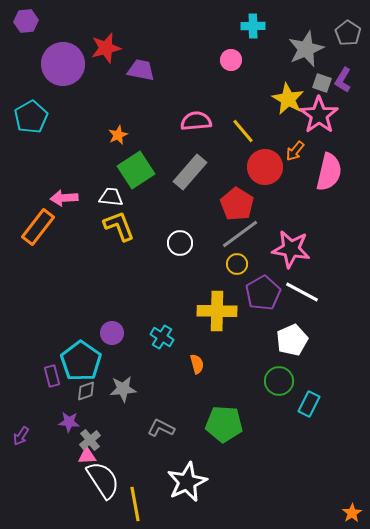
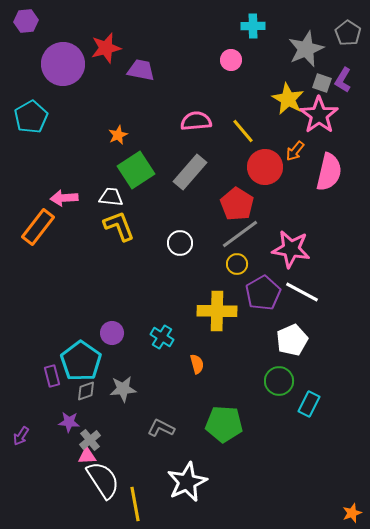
orange star at (352, 513): rotated 12 degrees clockwise
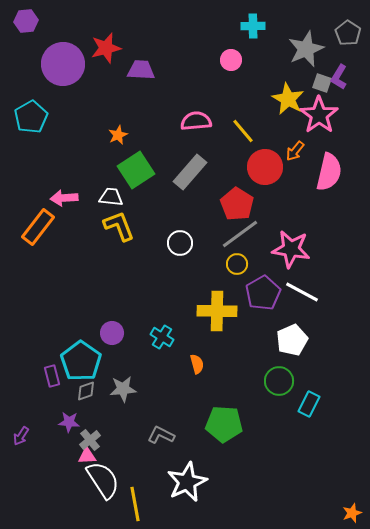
purple trapezoid at (141, 70): rotated 8 degrees counterclockwise
purple L-shape at (343, 80): moved 4 px left, 3 px up
gray L-shape at (161, 428): moved 7 px down
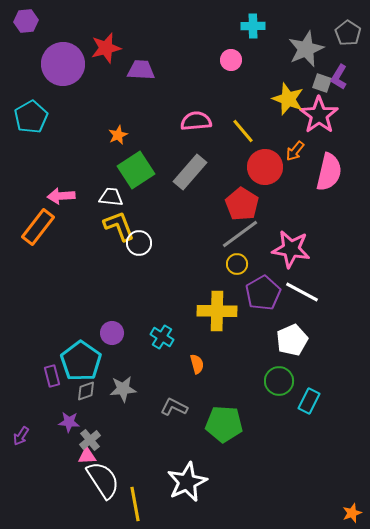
yellow star at (288, 99): rotated 8 degrees counterclockwise
pink arrow at (64, 198): moved 3 px left, 2 px up
red pentagon at (237, 204): moved 5 px right
white circle at (180, 243): moved 41 px left
cyan rectangle at (309, 404): moved 3 px up
gray L-shape at (161, 435): moved 13 px right, 28 px up
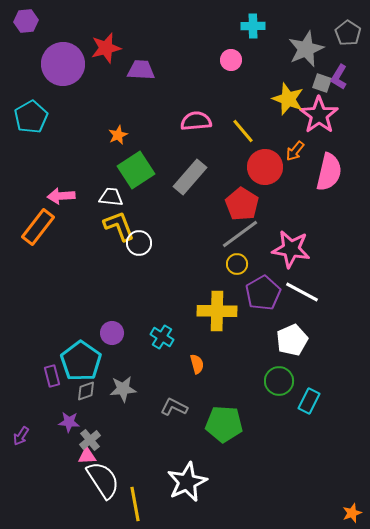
gray rectangle at (190, 172): moved 5 px down
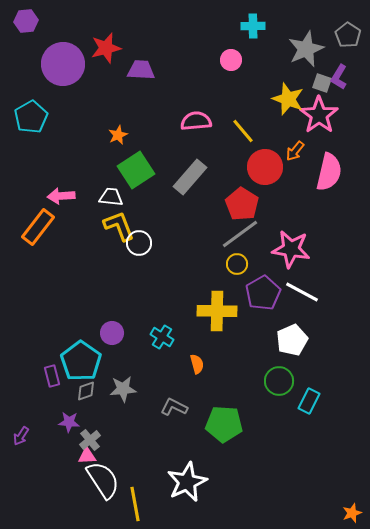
gray pentagon at (348, 33): moved 2 px down
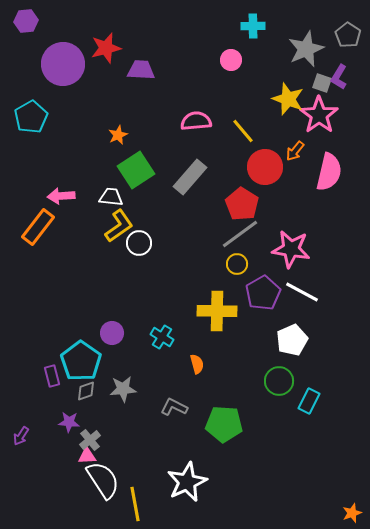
yellow L-shape at (119, 226): rotated 76 degrees clockwise
